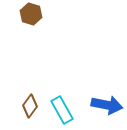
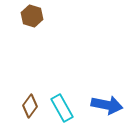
brown hexagon: moved 1 px right, 2 px down
cyan rectangle: moved 2 px up
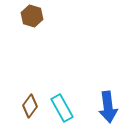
blue arrow: moved 1 px right, 2 px down; rotated 72 degrees clockwise
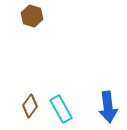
cyan rectangle: moved 1 px left, 1 px down
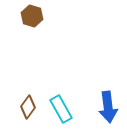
brown diamond: moved 2 px left, 1 px down
